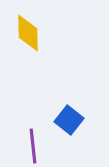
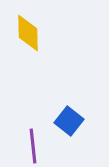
blue square: moved 1 px down
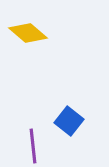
yellow diamond: rotated 48 degrees counterclockwise
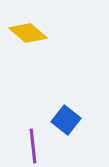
blue square: moved 3 px left, 1 px up
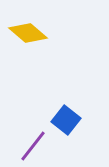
purple line: rotated 44 degrees clockwise
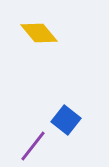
yellow diamond: moved 11 px right; rotated 9 degrees clockwise
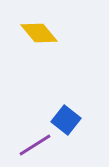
purple line: moved 2 px right, 1 px up; rotated 20 degrees clockwise
